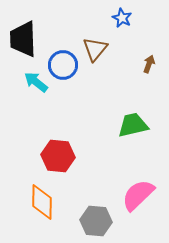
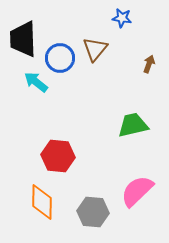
blue star: rotated 18 degrees counterclockwise
blue circle: moved 3 px left, 7 px up
pink semicircle: moved 1 px left, 4 px up
gray hexagon: moved 3 px left, 9 px up
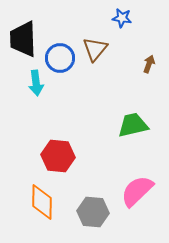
cyan arrow: moved 1 px down; rotated 135 degrees counterclockwise
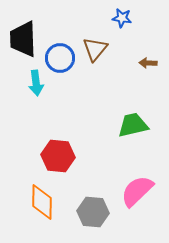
brown arrow: moved 1 px left, 1 px up; rotated 108 degrees counterclockwise
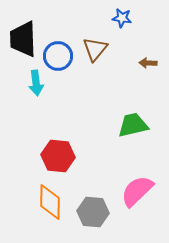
blue circle: moved 2 px left, 2 px up
orange diamond: moved 8 px right
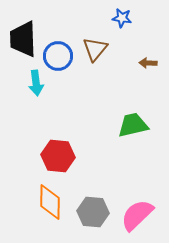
pink semicircle: moved 24 px down
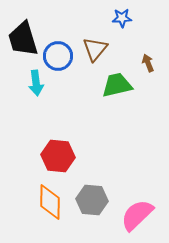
blue star: rotated 12 degrees counterclockwise
black trapezoid: rotated 15 degrees counterclockwise
brown arrow: rotated 66 degrees clockwise
green trapezoid: moved 16 px left, 40 px up
gray hexagon: moved 1 px left, 12 px up
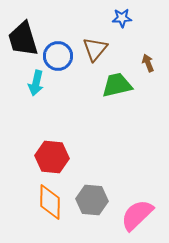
cyan arrow: rotated 20 degrees clockwise
red hexagon: moved 6 px left, 1 px down
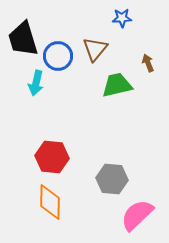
gray hexagon: moved 20 px right, 21 px up
